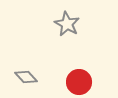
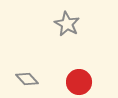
gray diamond: moved 1 px right, 2 px down
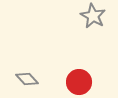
gray star: moved 26 px right, 8 px up
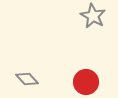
red circle: moved 7 px right
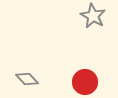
red circle: moved 1 px left
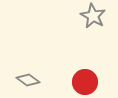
gray diamond: moved 1 px right, 1 px down; rotated 10 degrees counterclockwise
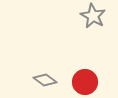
gray diamond: moved 17 px right
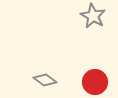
red circle: moved 10 px right
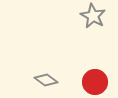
gray diamond: moved 1 px right
